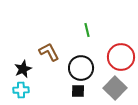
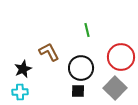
cyan cross: moved 1 px left, 2 px down
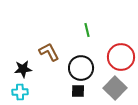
black star: rotated 18 degrees clockwise
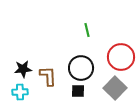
brown L-shape: moved 1 px left, 24 px down; rotated 25 degrees clockwise
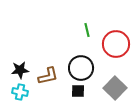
red circle: moved 5 px left, 13 px up
black star: moved 3 px left, 1 px down
brown L-shape: rotated 80 degrees clockwise
cyan cross: rotated 14 degrees clockwise
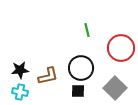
red circle: moved 5 px right, 4 px down
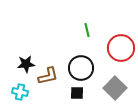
black star: moved 6 px right, 6 px up
black square: moved 1 px left, 2 px down
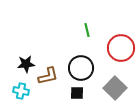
cyan cross: moved 1 px right, 1 px up
